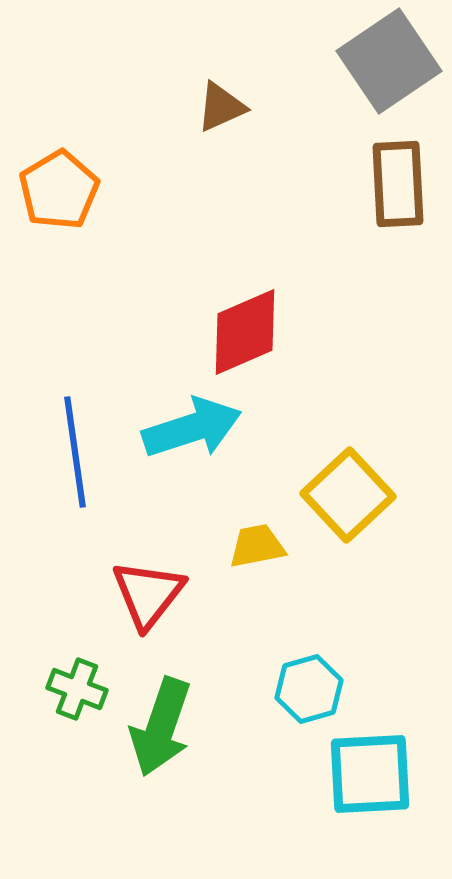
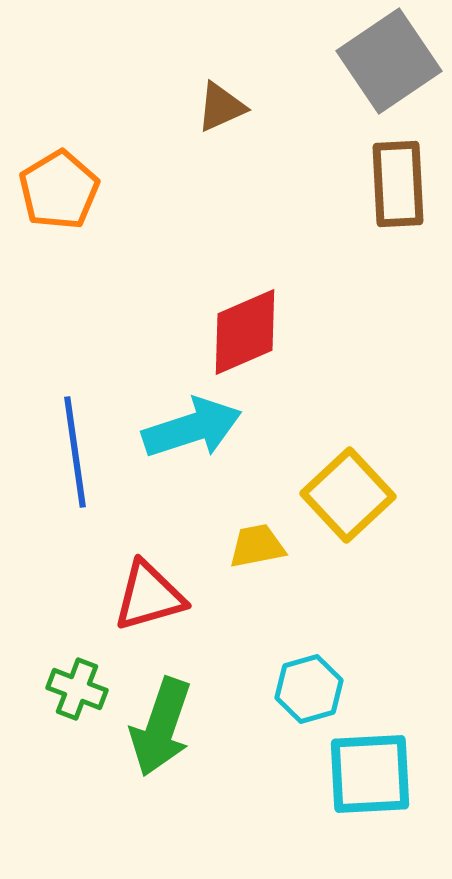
red triangle: moved 1 px right, 2 px down; rotated 36 degrees clockwise
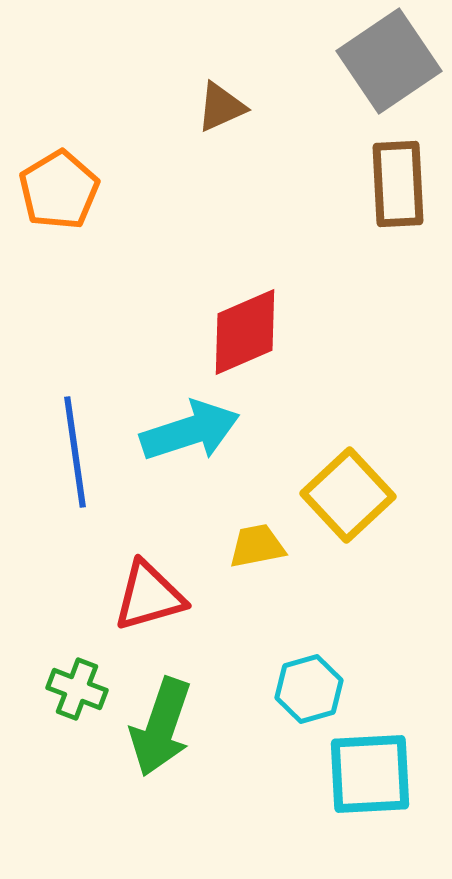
cyan arrow: moved 2 px left, 3 px down
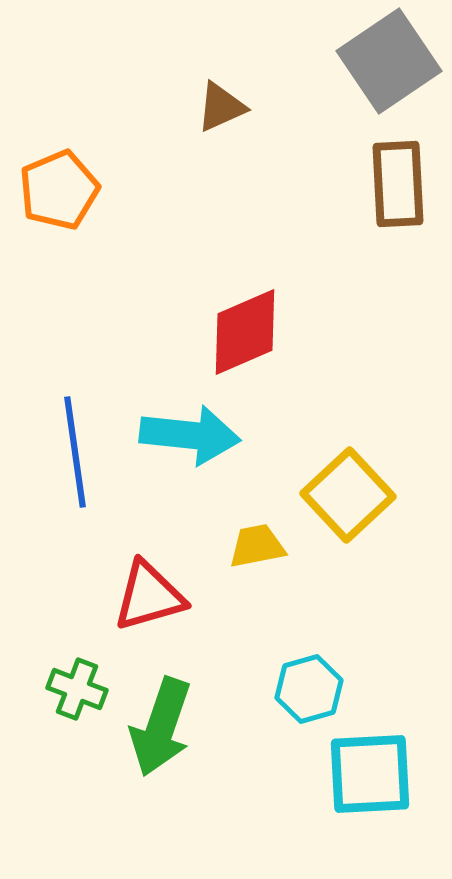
orange pentagon: rotated 8 degrees clockwise
cyan arrow: moved 4 px down; rotated 24 degrees clockwise
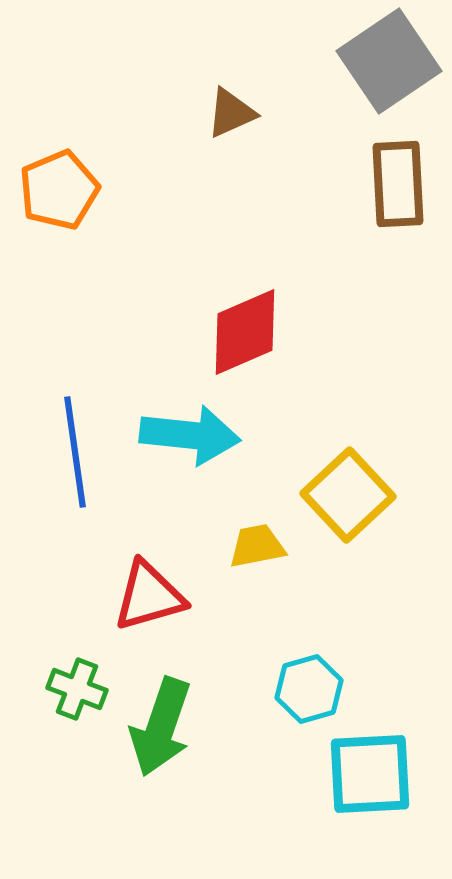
brown triangle: moved 10 px right, 6 px down
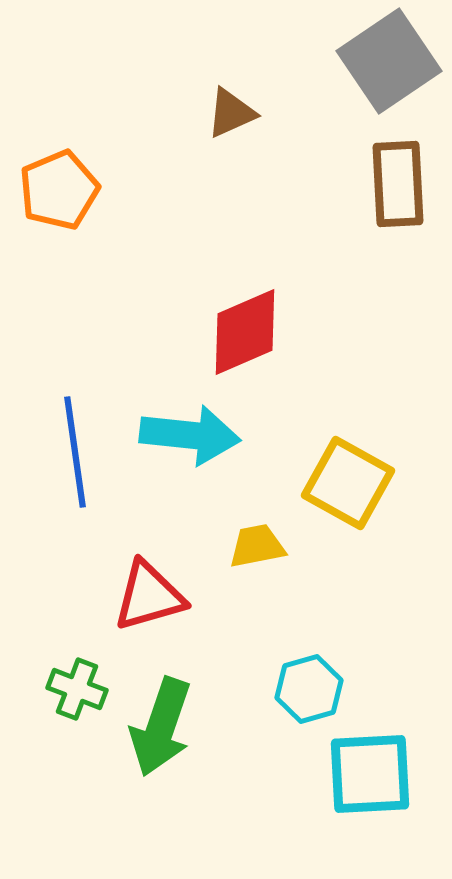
yellow square: moved 12 px up; rotated 18 degrees counterclockwise
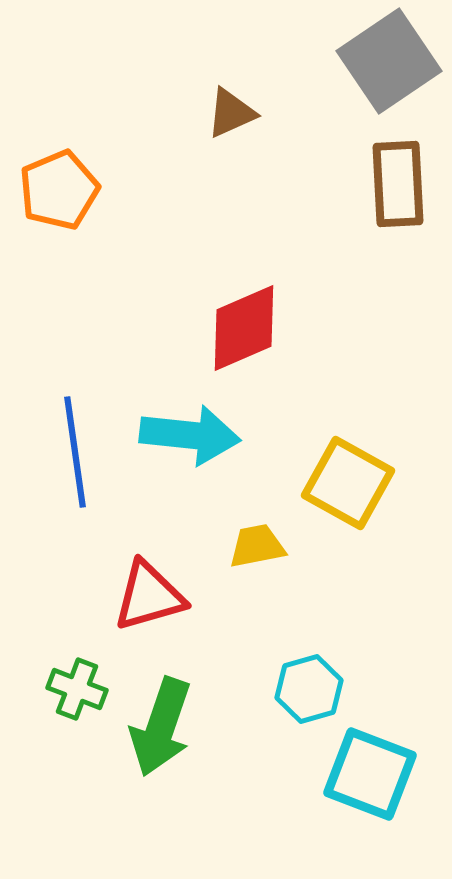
red diamond: moved 1 px left, 4 px up
cyan square: rotated 24 degrees clockwise
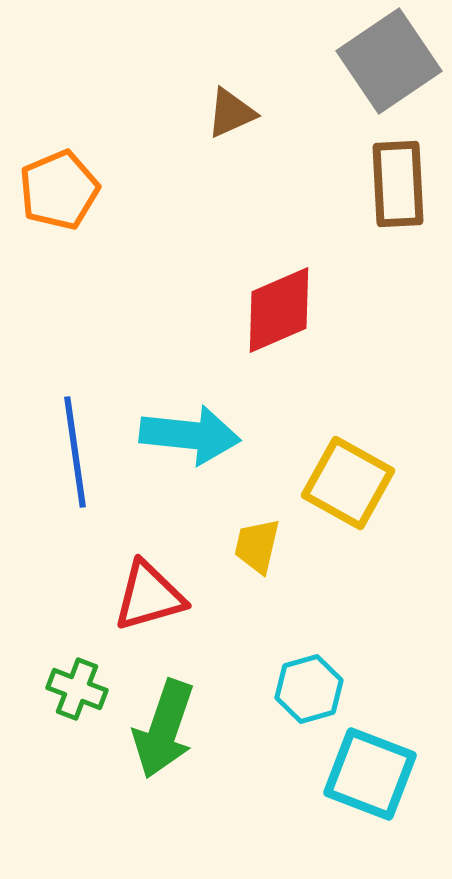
red diamond: moved 35 px right, 18 px up
yellow trapezoid: rotated 66 degrees counterclockwise
green arrow: moved 3 px right, 2 px down
